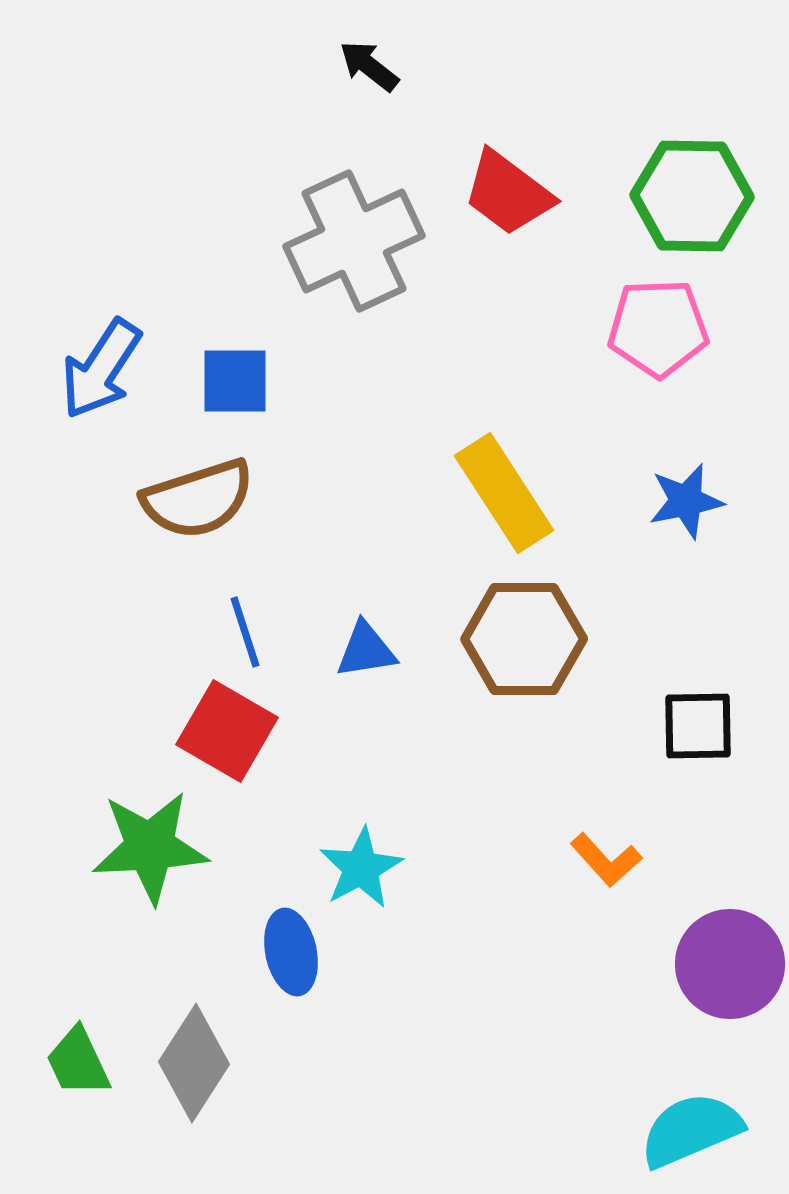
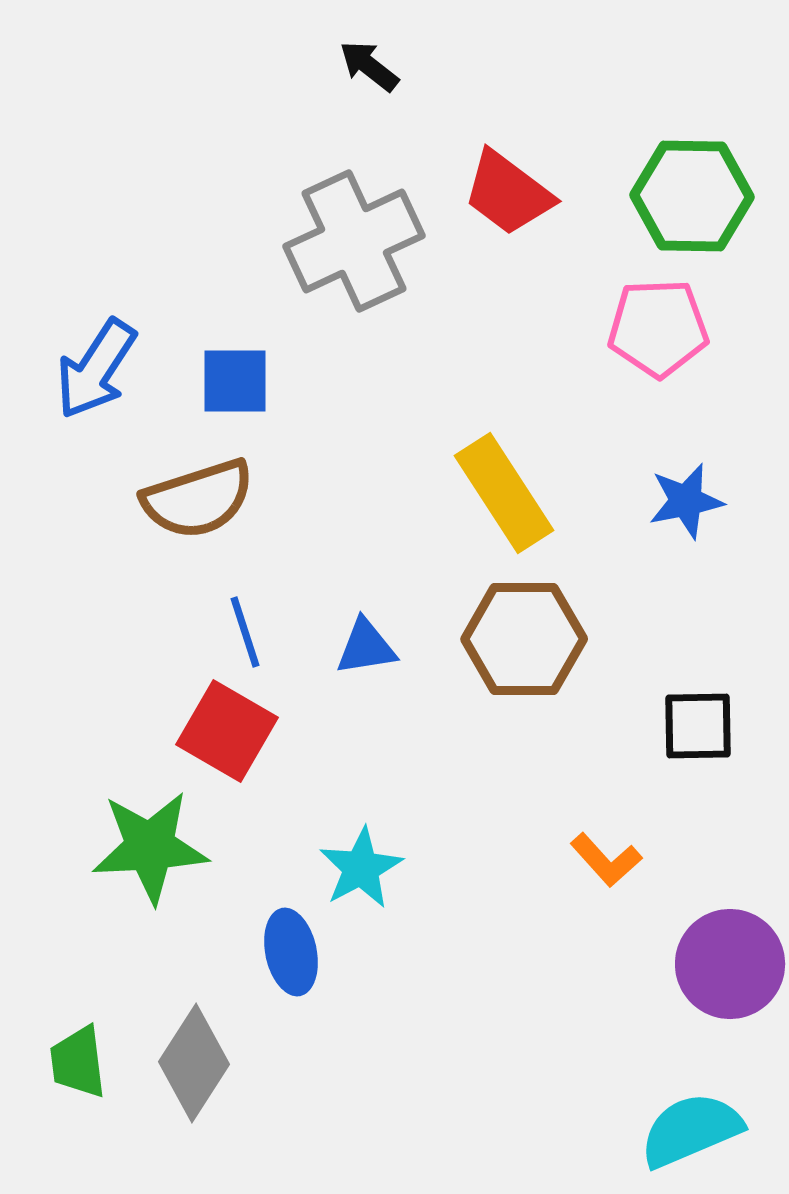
blue arrow: moved 5 px left
blue triangle: moved 3 px up
green trapezoid: rotated 18 degrees clockwise
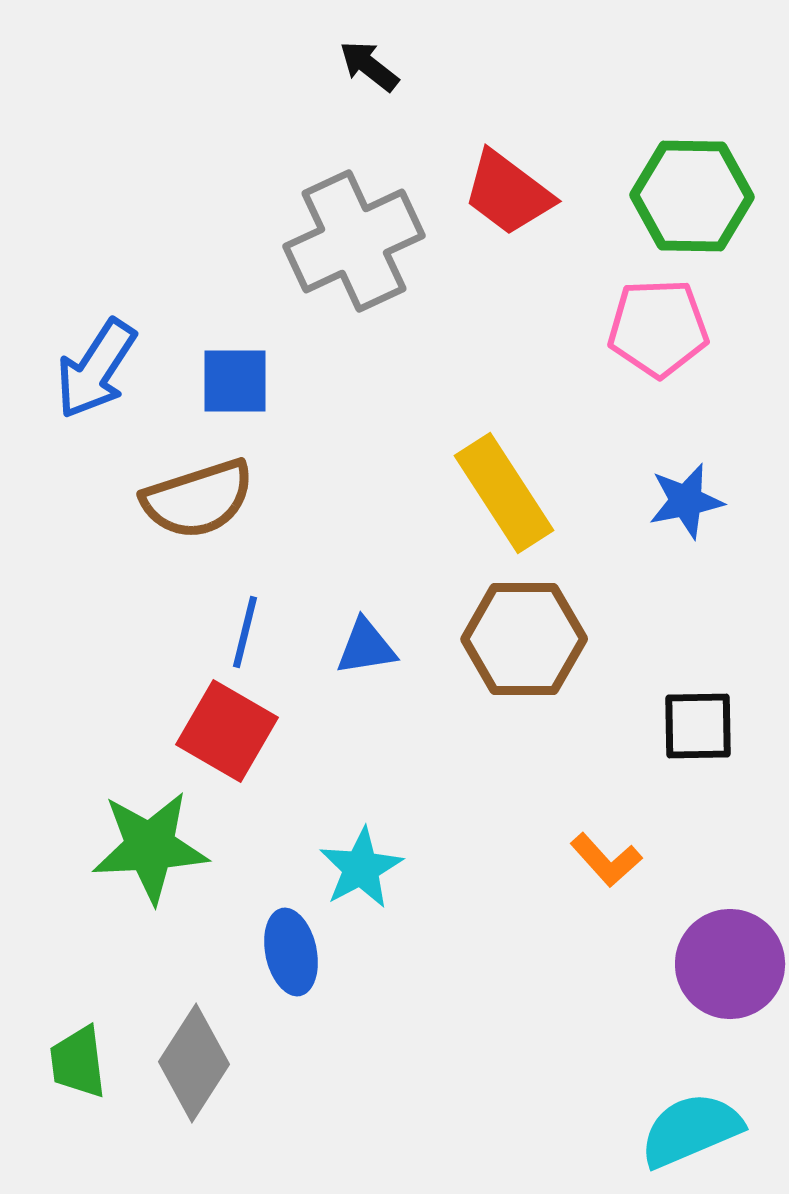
blue line: rotated 32 degrees clockwise
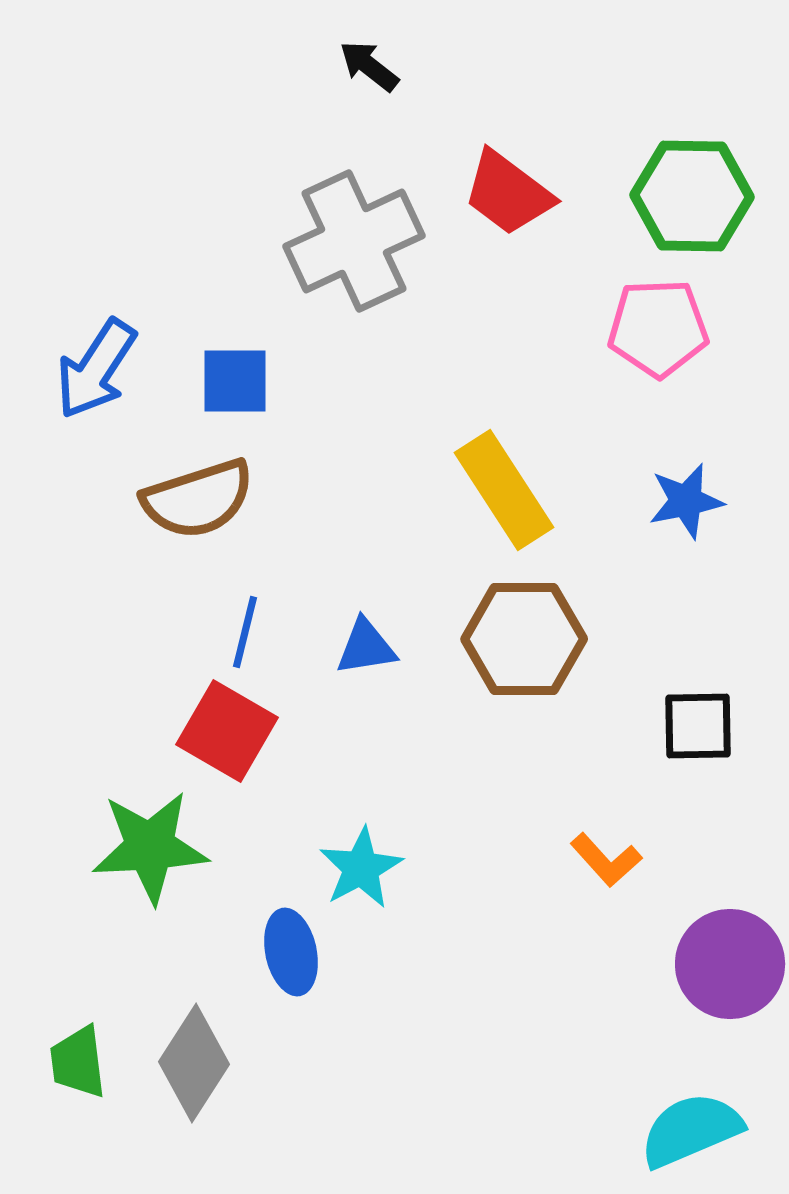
yellow rectangle: moved 3 px up
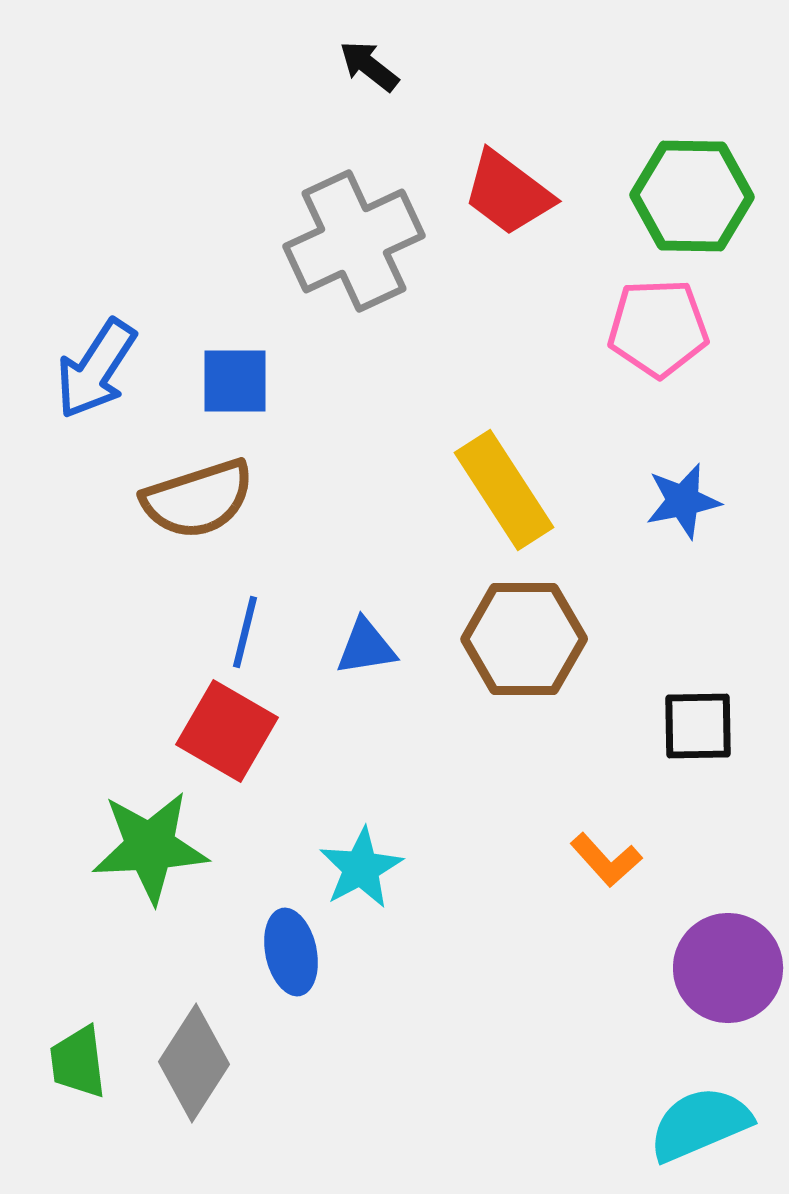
blue star: moved 3 px left
purple circle: moved 2 px left, 4 px down
cyan semicircle: moved 9 px right, 6 px up
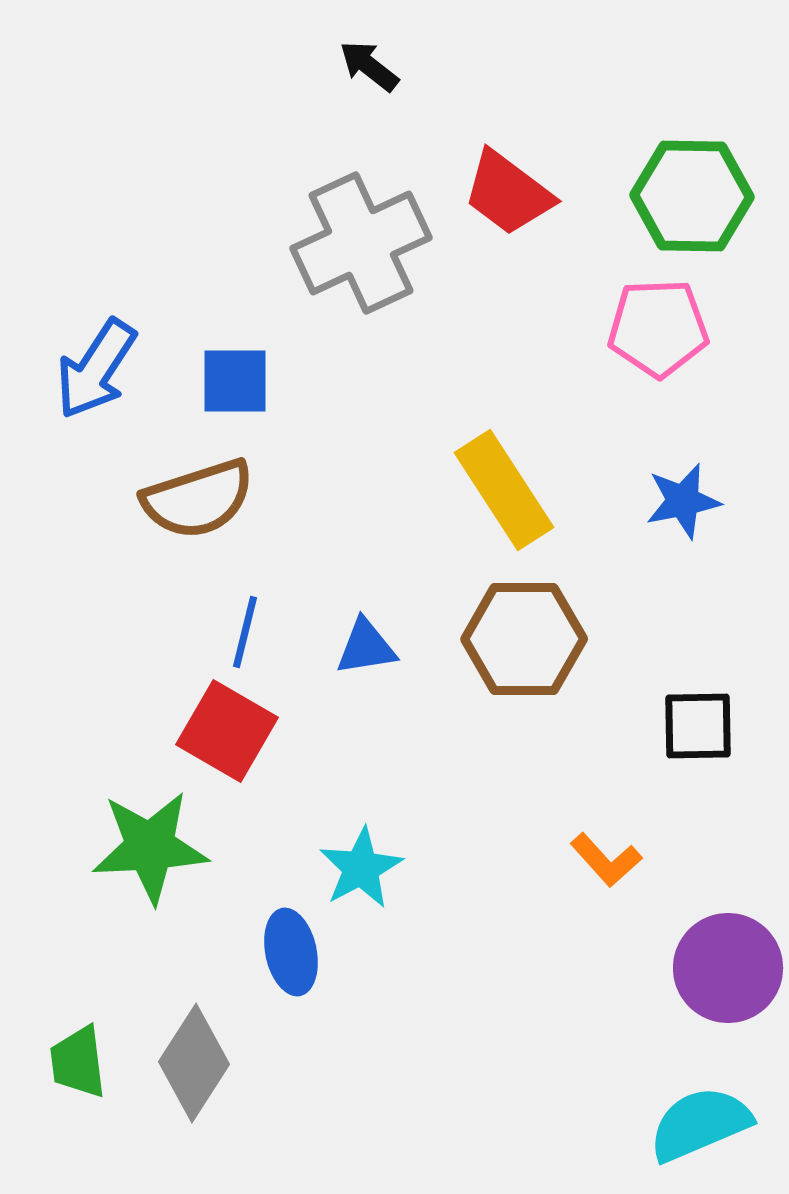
gray cross: moved 7 px right, 2 px down
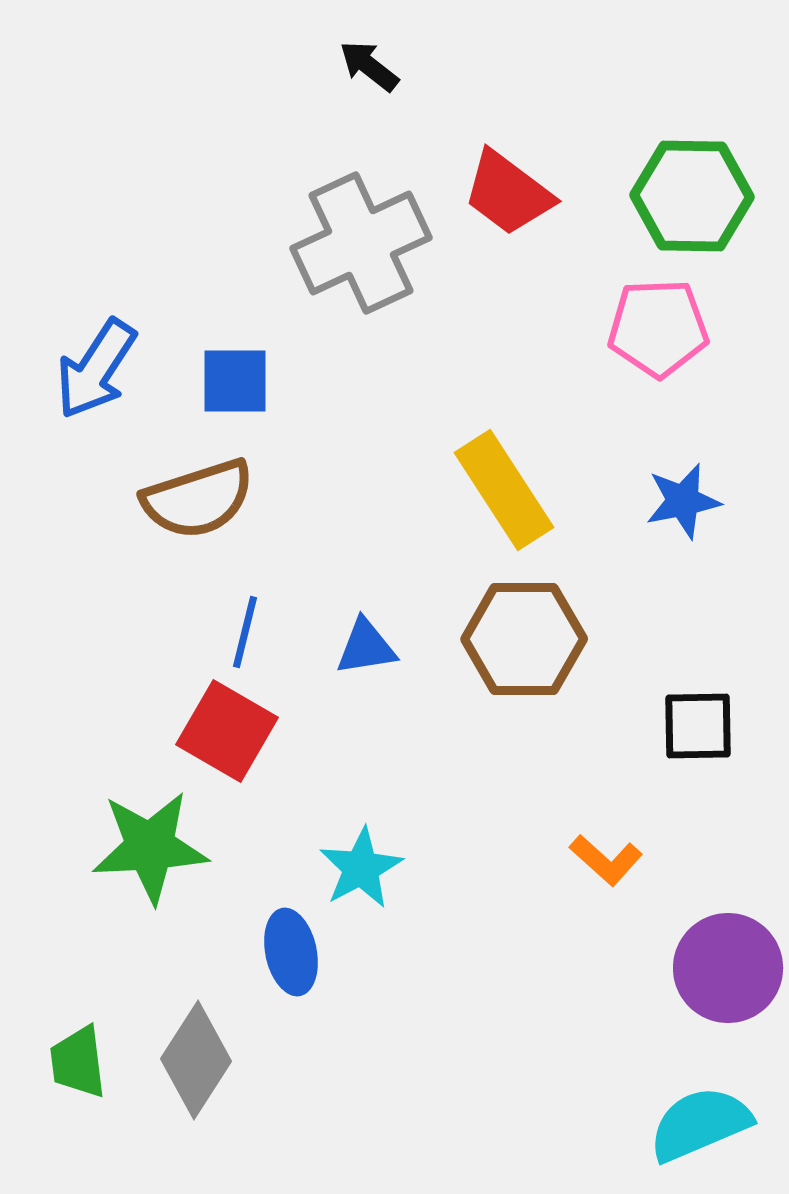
orange L-shape: rotated 6 degrees counterclockwise
gray diamond: moved 2 px right, 3 px up
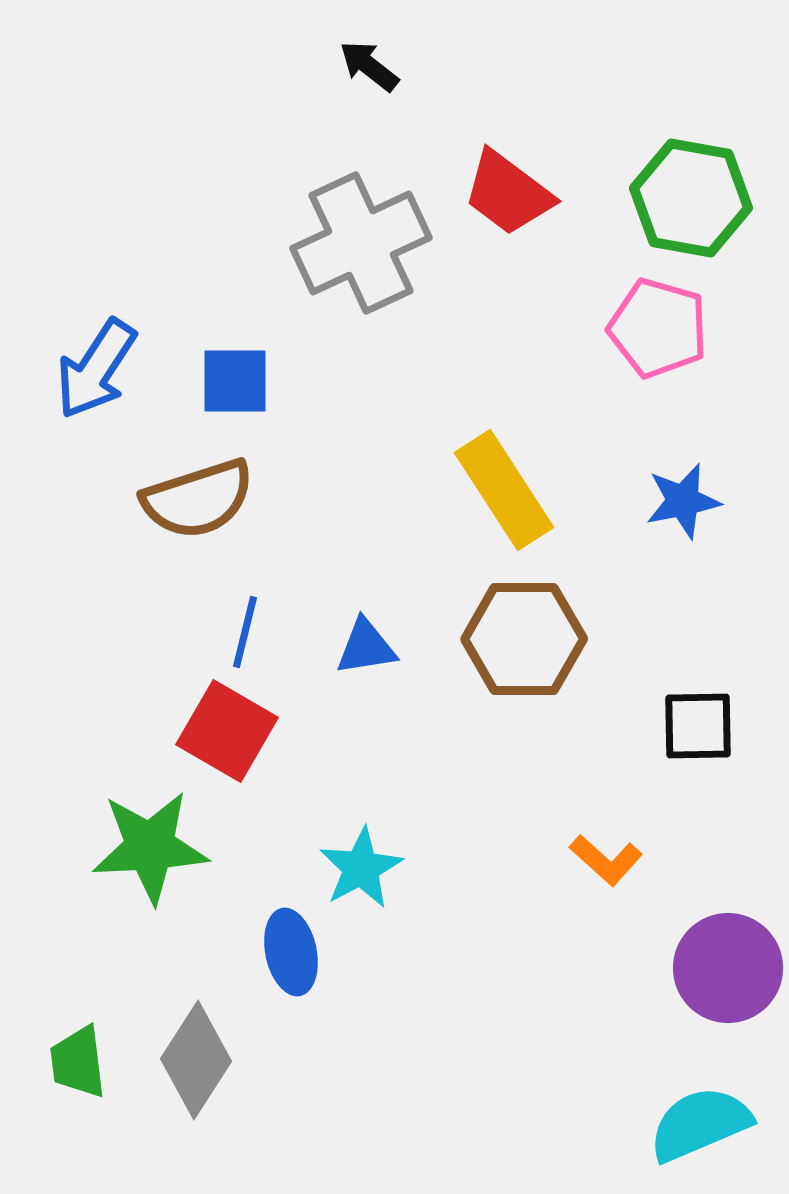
green hexagon: moved 1 px left, 2 px down; rotated 9 degrees clockwise
pink pentagon: rotated 18 degrees clockwise
